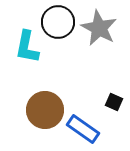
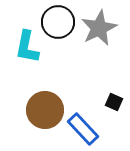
gray star: rotated 18 degrees clockwise
blue rectangle: rotated 12 degrees clockwise
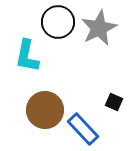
cyan L-shape: moved 9 px down
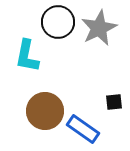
black square: rotated 30 degrees counterclockwise
brown circle: moved 1 px down
blue rectangle: rotated 12 degrees counterclockwise
